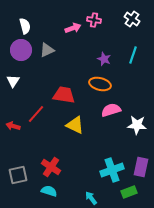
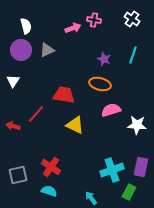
white semicircle: moved 1 px right
green rectangle: rotated 42 degrees counterclockwise
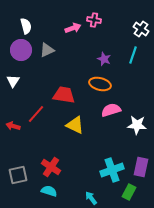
white cross: moved 9 px right, 10 px down
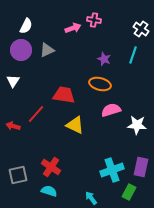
white semicircle: rotated 42 degrees clockwise
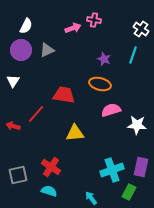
yellow triangle: moved 8 px down; rotated 30 degrees counterclockwise
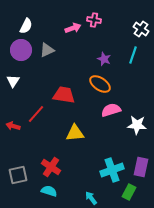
orange ellipse: rotated 20 degrees clockwise
